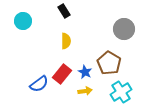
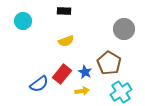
black rectangle: rotated 56 degrees counterclockwise
yellow semicircle: rotated 70 degrees clockwise
yellow arrow: moved 3 px left
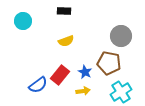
gray circle: moved 3 px left, 7 px down
brown pentagon: rotated 20 degrees counterclockwise
red rectangle: moved 2 px left, 1 px down
blue semicircle: moved 1 px left, 1 px down
yellow arrow: moved 1 px right
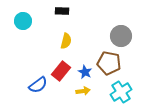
black rectangle: moved 2 px left
yellow semicircle: rotated 56 degrees counterclockwise
red rectangle: moved 1 px right, 4 px up
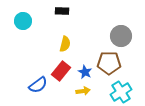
yellow semicircle: moved 1 px left, 3 px down
brown pentagon: rotated 10 degrees counterclockwise
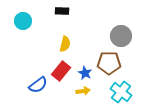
blue star: moved 1 px down
cyan cross: rotated 20 degrees counterclockwise
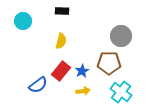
yellow semicircle: moved 4 px left, 3 px up
blue star: moved 3 px left, 2 px up; rotated 16 degrees clockwise
